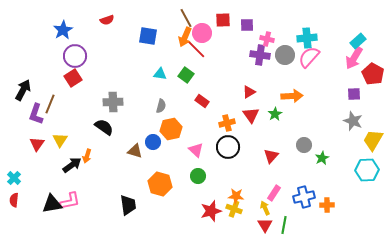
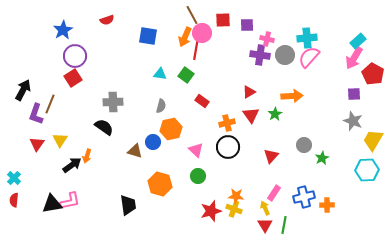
brown line at (186, 18): moved 6 px right, 3 px up
red line at (196, 49): rotated 55 degrees clockwise
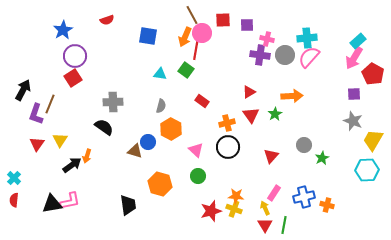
green square at (186, 75): moved 5 px up
orange hexagon at (171, 129): rotated 20 degrees counterclockwise
blue circle at (153, 142): moved 5 px left
orange cross at (327, 205): rotated 16 degrees clockwise
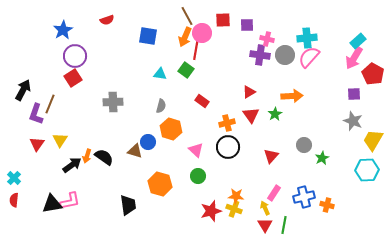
brown line at (192, 15): moved 5 px left, 1 px down
black semicircle at (104, 127): moved 30 px down
orange hexagon at (171, 129): rotated 10 degrees counterclockwise
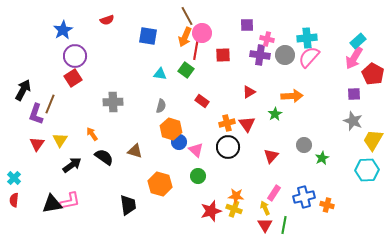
red square at (223, 20): moved 35 px down
red triangle at (251, 115): moved 4 px left, 9 px down
blue circle at (148, 142): moved 31 px right
orange arrow at (87, 156): moved 5 px right, 22 px up; rotated 128 degrees clockwise
